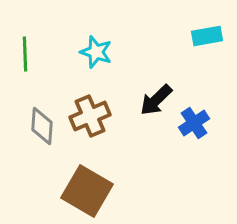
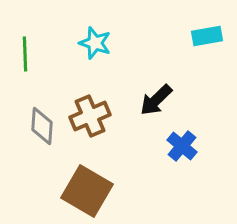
cyan star: moved 1 px left, 9 px up
blue cross: moved 12 px left, 23 px down; rotated 16 degrees counterclockwise
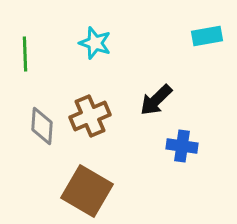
blue cross: rotated 32 degrees counterclockwise
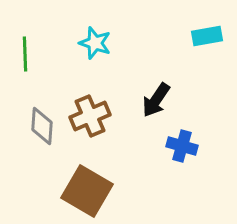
black arrow: rotated 12 degrees counterclockwise
blue cross: rotated 8 degrees clockwise
